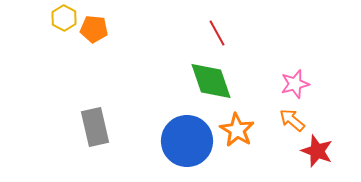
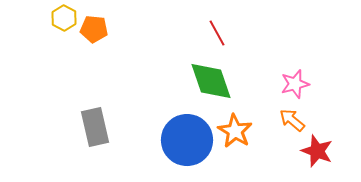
orange star: moved 2 px left, 1 px down
blue circle: moved 1 px up
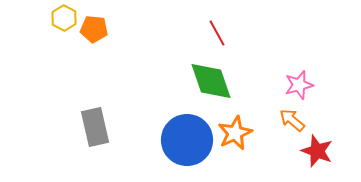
pink star: moved 4 px right, 1 px down
orange star: moved 2 px down; rotated 16 degrees clockwise
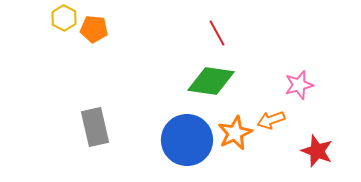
green diamond: rotated 63 degrees counterclockwise
orange arrow: moved 21 px left; rotated 60 degrees counterclockwise
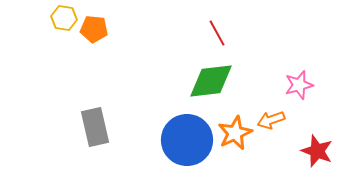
yellow hexagon: rotated 20 degrees counterclockwise
green diamond: rotated 15 degrees counterclockwise
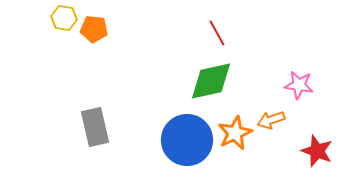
green diamond: rotated 6 degrees counterclockwise
pink star: rotated 24 degrees clockwise
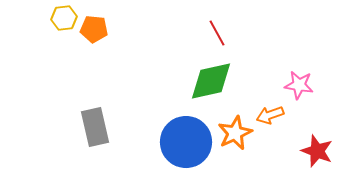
yellow hexagon: rotated 15 degrees counterclockwise
orange arrow: moved 1 px left, 5 px up
blue circle: moved 1 px left, 2 px down
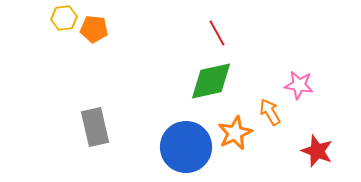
orange arrow: moved 3 px up; rotated 80 degrees clockwise
blue circle: moved 5 px down
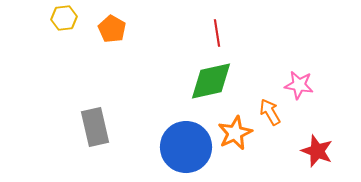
orange pentagon: moved 18 px right; rotated 24 degrees clockwise
red line: rotated 20 degrees clockwise
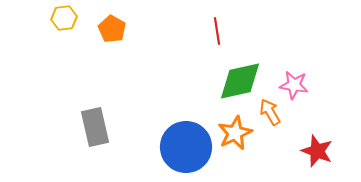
red line: moved 2 px up
green diamond: moved 29 px right
pink star: moved 5 px left
